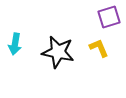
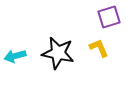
cyan arrow: moved 12 px down; rotated 65 degrees clockwise
black star: moved 1 px down
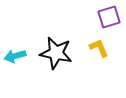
black star: moved 2 px left
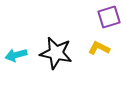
yellow L-shape: rotated 40 degrees counterclockwise
cyan arrow: moved 1 px right, 1 px up
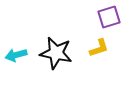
yellow L-shape: rotated 135 degrees clockwise
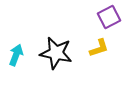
purple square: rotated 10 degrees counterclockwise
cyan arrow: rotated 125 degrees clockwise
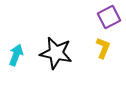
yellow L-shape: moved 4 px right; rotated 50 degrees counterclockwise
